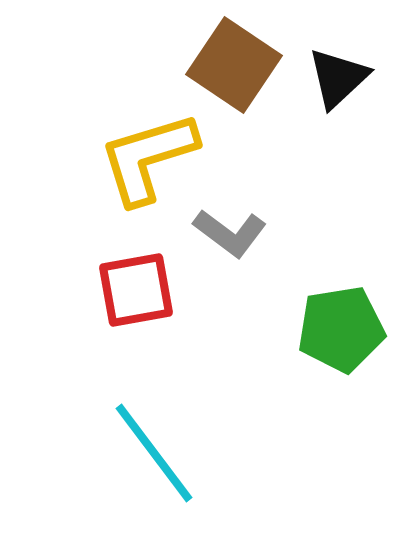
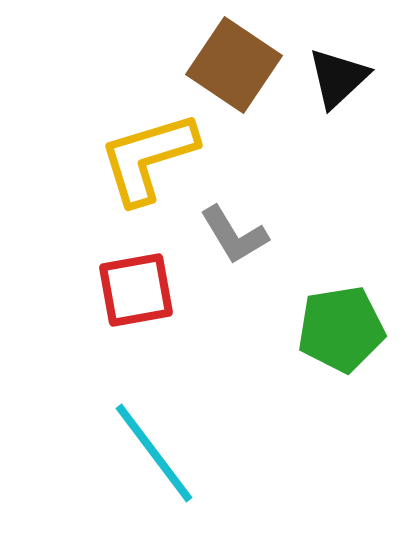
gray L-shape: moved 4 px right, 2 px down; rotated 22 degrees clockwise
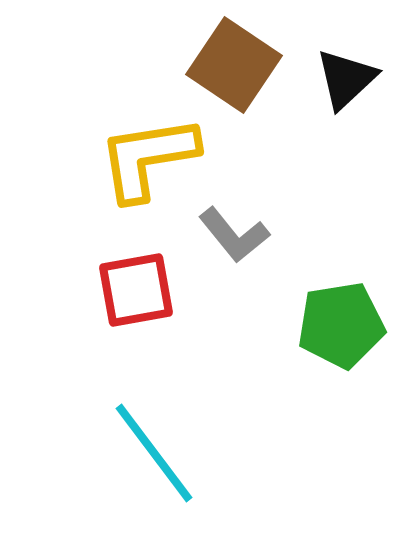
black triangle: moved 8 px right, 1 px down
yellow L-shape: rotated 8 degrees clockwise
gray L-shape: rotated 8 degrees counterclockwise
green pentagon: moved 4 px up
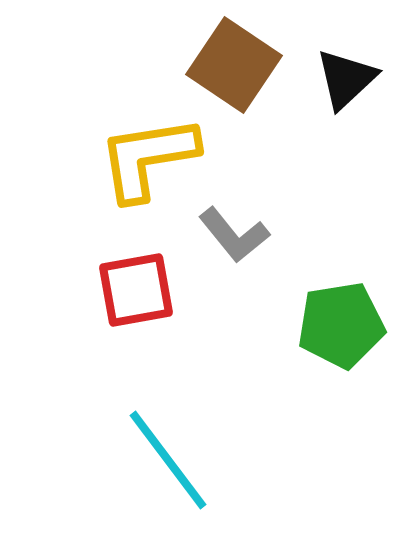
cyan line: moved 14 px right, 7 px down
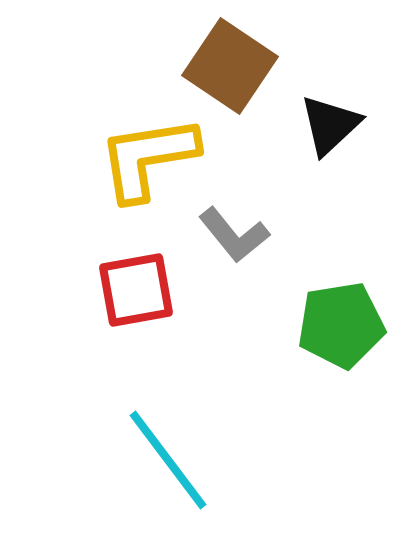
brown square: moved 4 px left, 1 px down
black triangle: moved 16 px left, 46 px down
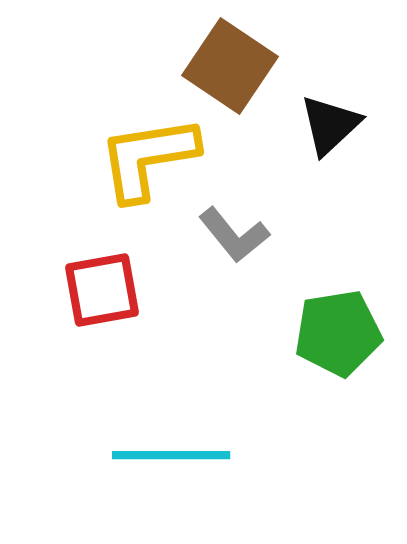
red square: moved 34 px left
green pentagon: moved 3 px left, 8 px down
cyan line: moved 3 px right, 5 px up; rotated 53 degrees counterclockwise
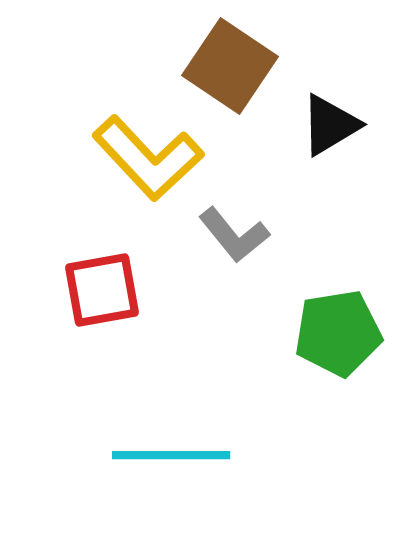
black triangle: rotated 12 degrees clockwise
yellow L-shape: rotated 124 degrees counterclockwise
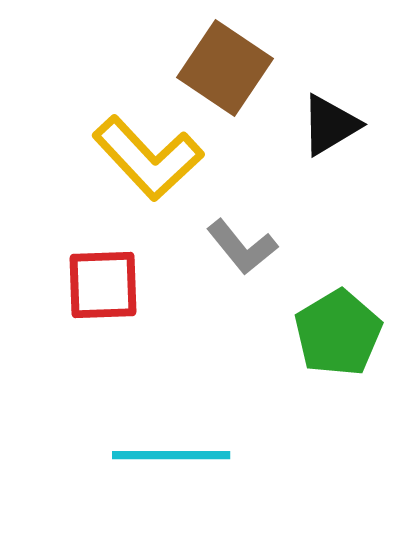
brown square: moved 5 px left, 2 px down
gray L-shape: moved 8 px right, 12 px down
red square: moved 1 px right, 5 px up; rotated 8 degrees clockwise
green pentagon: rotated 22 degrees counterclockwise
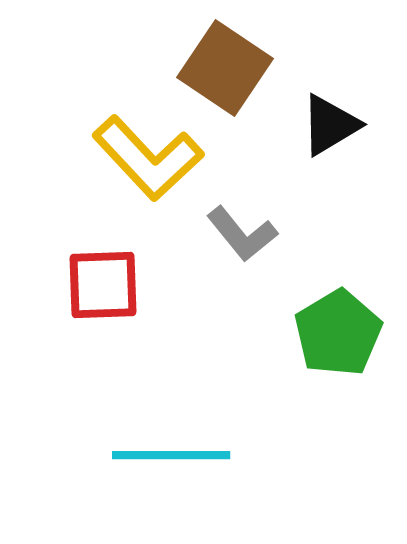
gray L-shape: moved 13 px up
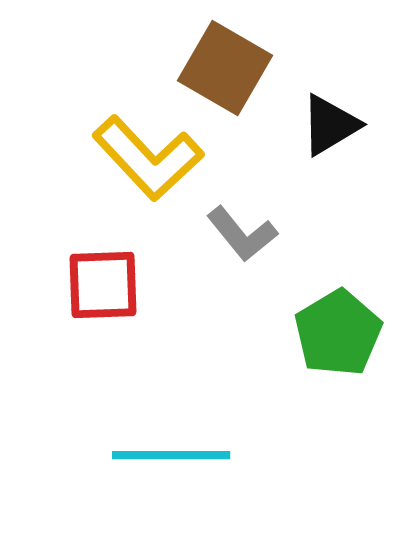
brown square: rotated 4 degrees counterclockwise
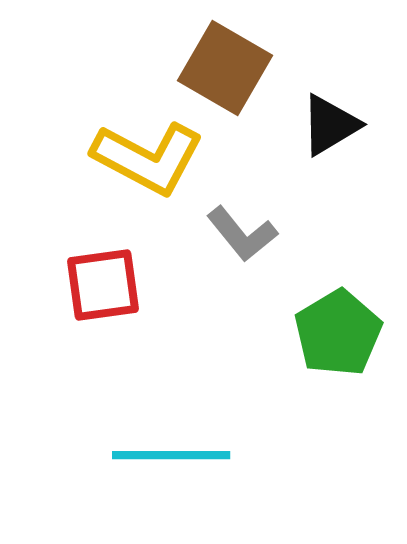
yellow L-shape: rotated 19 degrees counterclockwise
red square: rotated 6 degrees counterclockwise
